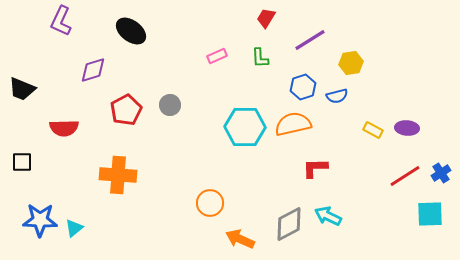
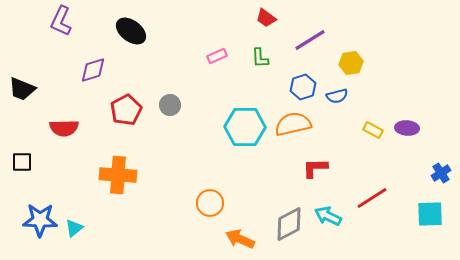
red trapezoid: rotated 85 degrees counterclockwise
red line: moved 33 px left, 22 px down
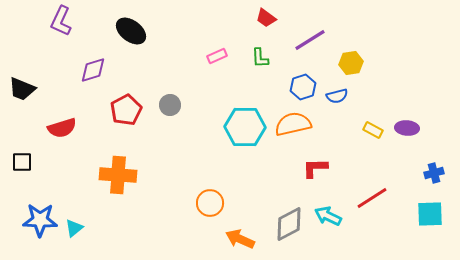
red semicircle: moved 2 px left; rotated 16 degrees counterclockwise
blue cross: moved 7 px left; rotated 18 degrees clockwise
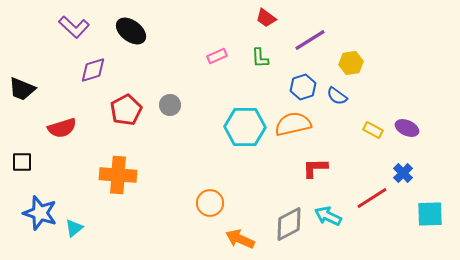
purple L-shape: moved 13 px right, 6 px down; rotated 72 degrees counterclockwise
blue semicircle: rotated 50 degrees clockwise
purple ellipse: rotated 20 degrees clockwise
blue cross: moved 31 px left; rotated 30 degrees counterclockwise
blue star: moved 7 px up; rotated 16 degrees clockwise
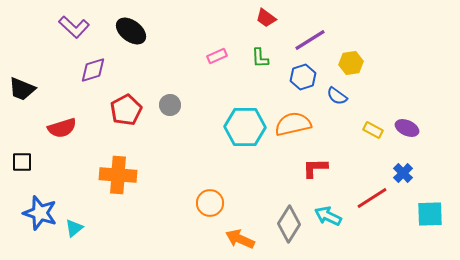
blue hexagon: moved 10 px up
gray diamond: rotated 30 degrees counterclockwise
